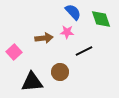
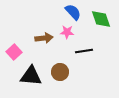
black line: rotated 18 degrees clockwise
black triangle: moved 1 px left, 6 px up; rotated 10 degrees clockwise
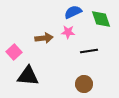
blue semicircle: rotated 72 degrees counterclockwise
pink star: moved 1 px right
black line: moved 5 px right
brown circle: moved 24 px right, 12 px down
black triangle: moved 3 px left
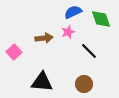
pink star: rotated 24 degrees counterclockwise
black line: rotated 54 degrees clockwise
black triangle: moved 14 px right, 6 px down
